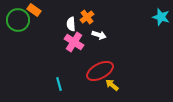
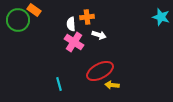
orange cross: rotated 32 degrees clockwise
yellow arrow: rotated 32 degrees counterclockwise
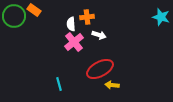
green circle: moved 4 px left, 4 px up
pink cross: rotated 18 degrees clockwise
red ellipse: moved 2 px up
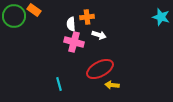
pink cross: rotated 36 degrees counterclockwise
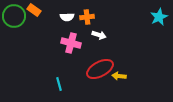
cyan star: moved 2 px left; rotated 30 degrees clockwise
white semicircle: moved 4 px left, 7 px up; rotated 88 degrees counterclockwise
pink cross: moved 3 px left, 1 px down
yellow arrow: moved 7 px right, 9 px up
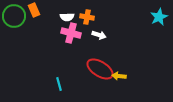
orange rectangle: rotated 32 degrees clockwise
orange cross: rotated 16 degrees clockwise
pink cross: moved 10 px up
red ellipse: rotated 60 degrees clockwise
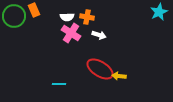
cyan star: moved 5 px up
pink cross: rotated 18 degrees clockwise
cyan line: rotated 72 degrees counterclockwise
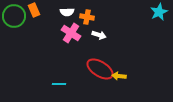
white semicircle: moved 5 px up
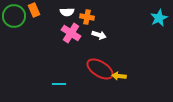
cyan star: moved 6 px down
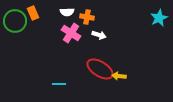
orange rectangle: moved 1 px left, 3 px down
green circle: moved 1 px right, 5 px down
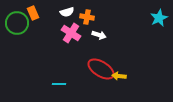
white semicircle: rotated 16 degrees counterclockwise
green circle: moved 2 px right, 2 px down
red ellipse: moved 1 px right
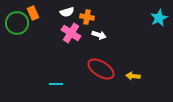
yellow arrow: moved 14 px right
cyan line: moved 3 px left
